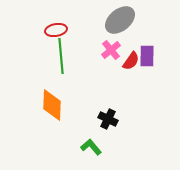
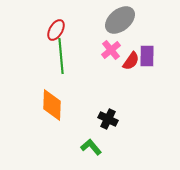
red ellipse: rotated 50 degrees counterclockwise
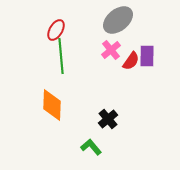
gray ellipse: moved 2 px left
black cross: rotated 24 degrees clockwise
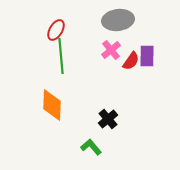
gray ellipse: rotated 32 degrees clockwise
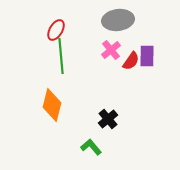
orange diamond: rotated 12 degrees clockwise
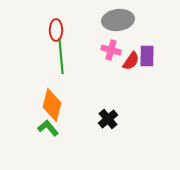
red ellipse: rotated 30 degrees counterclockwise
pink cross: rotated 36 degrees counterclockwise
green L-shape: moved 43 px left, 19 px up
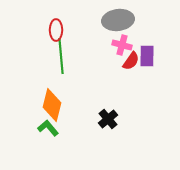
pink cross: moved 11 px right, 5 px up
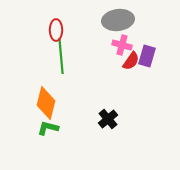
purple rectangle: rotated 15 degrees clockwise
orange diamond: moved 6 px left, 2 px up
green L-shape: rotated 35 degrees counterclockwise
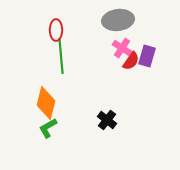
pink cross: moved 3 px down; rotated 18 degrees clockwise
black cross: moved 1 px left, 1 px down; rotated 12 degrees counterclockwise
green L-shape: rotated 45 degrees counterclockwise
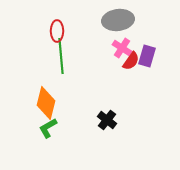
red ellipse: moved 1 px right, 1 px down
